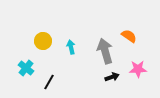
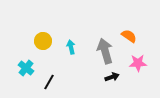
pink star: moved 6 px up
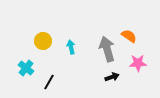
gray arrow: moved 2 px right, 2 px up
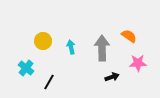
gray arrow: moved 5 px left, 1 px up; rotated 15 degrees clockwise
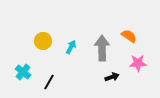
cyan arrow: rotated 40 degrees clockwise
cyan cross: moved 3 px left, 4 px down
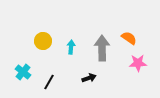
orange semicircle: moved 2 px down
cyan arrow: rotated 24 degrees counterclockwise
black arrow: moved 23 px left, 1 px down
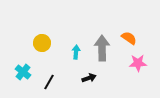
yellow circle: moved 1 px left, 2 px down
cyan arrow: moved 5 px right, 5 px down
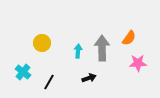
orange semicircle: rotated 91 degrees clockwise
cyan arrow: moved 2 px right, 1 px up
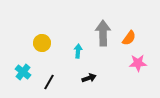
gray arrow: moved 1 px right, 15 px up
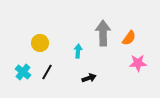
yellow circle: moved 2 px left
black line: moved 2 px left, 10 px up
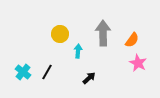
orange semicircle: moved 3 px right, 2 px down
yellow circle: moved 20 px right, 9 px up
pink star: rotated 30 degrees clockwise
black arrow: rotated 24 degrees counterclockwise
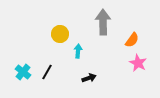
gray arrow: moved 11 px up
black arrow: rotated 24 degrees clockwise
